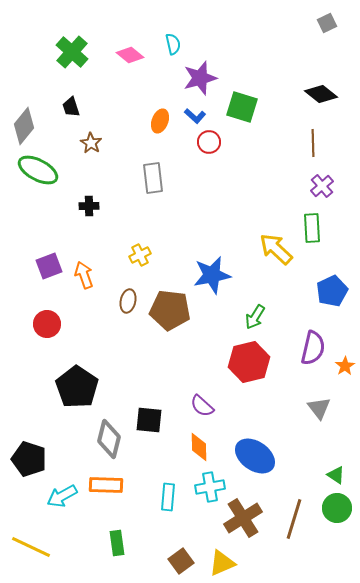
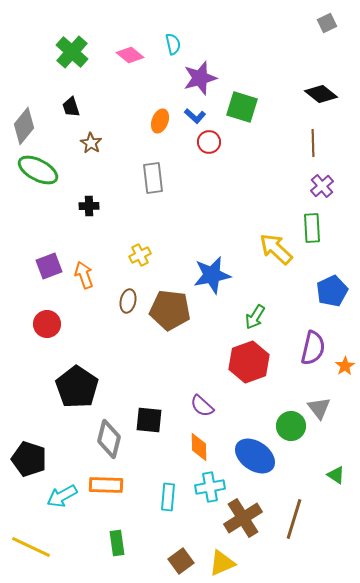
red hexagon at (249, 362): rotated 6 degrees counterclockwise
green circle at (337, 508): moved 46 px left, 82 px up
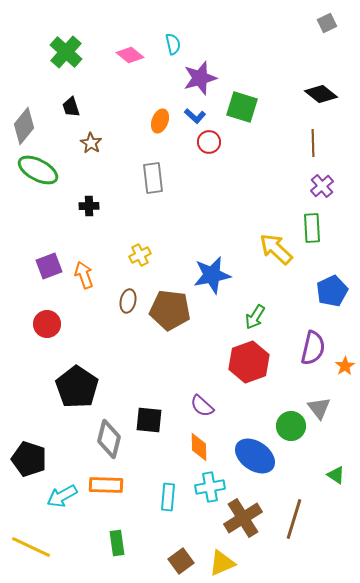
green cross at (72, 52): moved 6 px left
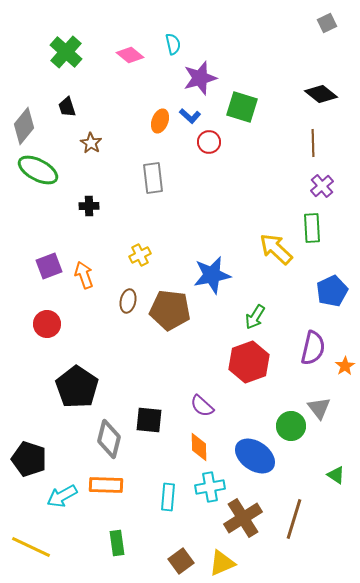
black trapezoid at (71, 107): moved 4 px left
blue L-shape at (195, 116): moved 5 px left
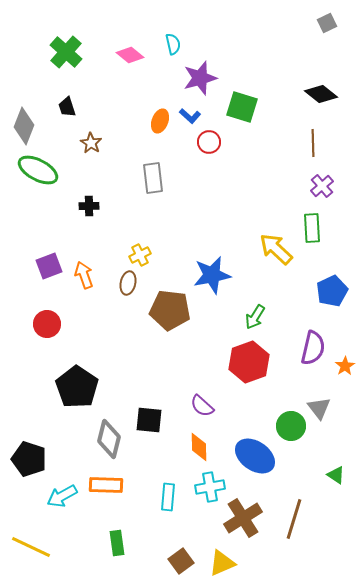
gray diamond at (24, 126): rotated 18 degrees counterclockwise
brown ellipse at (128, 301): moved 18 px up
